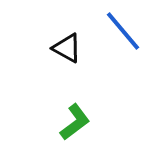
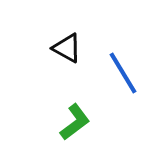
blue line: moved 42 px down; rotated 9 degrees clockwise
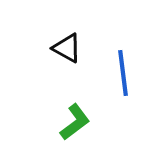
blue line: rotated 24 degrees clockwise
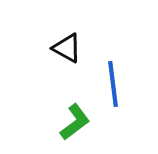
blue line: moved 10 px left, 11 px down
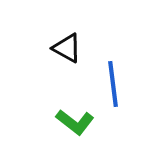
green L-shape: rotated 75 degrees clockwise
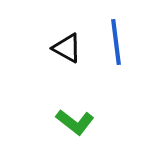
blue line: moved 3 px right, 42 px up
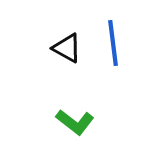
blue line: moved 3 px left, 1 px down
